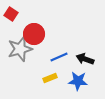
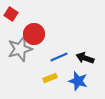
black arrow: moved 1 px up
blue star: rotated 12 degrees clockwise
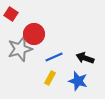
blue line: moved 5 px left
yellow rectangle: rotated 40 degrees counterclockwise
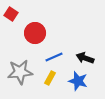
red circle: moved 1 px right, 1 px up
gray star: moved 23 px down; rotated 10 degrees clockwise
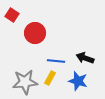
red square: moved 1 px right, 1 px down
blue line: moved 2 px right, 4 px down; rotated 30 degrees clockwise
gray star: moved 5 px right, 10 px down
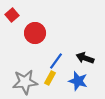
red square: rotated 16 degrees clockwise
blue line: rotated 60 degrees counterclockwise
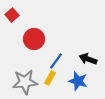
red circle: moved 1 px left, 6 px down
black arrow: moved 3 px right, 1 px down
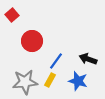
red circle: moved 2 px left, 2 px down
yellow rectangle: moved 2 px down
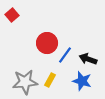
red circle: moved 15 px right, 2 px down
blue line: moved 9 px right, 6 px up
blue star: moved 4 px right
